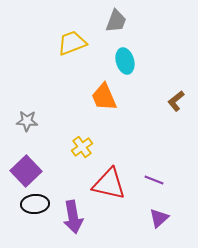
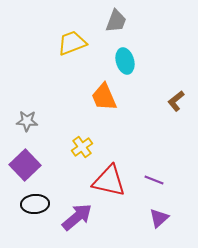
purple square: moved 1 px left, 6 px up
red triangle: moved 3 px up
purple arrow: moved 4 px right; rotated 120 degrees counterclockwise
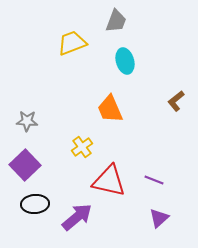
orange trapezoid: moved 6 px right, 12 px down
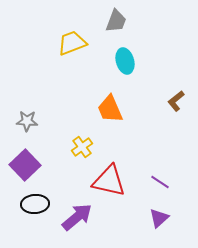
purple line: moved 6 px right, 2 px down; rotated 12 degrees clockwise
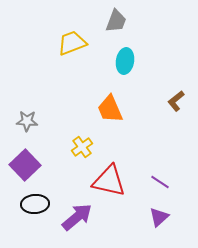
cyan ellipse: rotated 25 degrees clockwise
purple triangle: moved 1 px up
